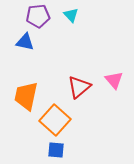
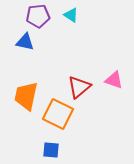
cyan triangle: rotated 14 degrees counterclockwise
pink triangle: rotated 30 degrees counterclockwise
orange square: moved 3 px right, 6 px up; rotated 16 degrees counterclockwise
blue square: moved 5 px left
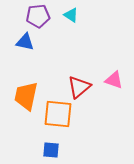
orange square: rotated 20 degrees counterclockwise
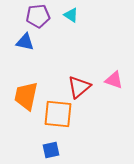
blue square: rotated 18 degrees counterclockwise
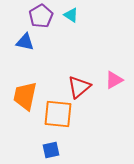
purple pentagon: moved 3 px right; rotated 25 degrees counterclockwise
pink triangle: rotated 48 degrees counterclockwise
orange trapezoid: moved 1 px left
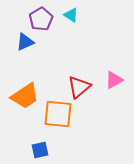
purple pentagon: moved 3 px down
blue triangle: rotated 36 degrees counterclockwise
orange trapezoid: rotated 136 degrees counterclockwise
blue square: moved 11 px left
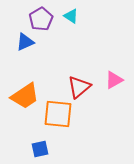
cyan triangle: moved 1 px down
blue square: moved 1 px up
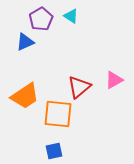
blue square: moved 14 px right, 2 px down
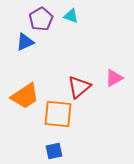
cyan triangle: rotated 14 degrees counterclockwise
pink triangle: moved 2 px up
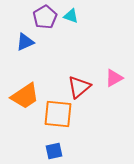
purple pentagon: moved 4 px right, 2 px up
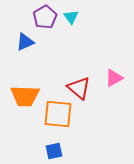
cyan triangle: moved 1 px down; rotated 35 degrees clockwise
red triangle: moved 1 px down; rotated 40 degrees counterclockwise
orange trapezoid: rotated 36 degrees clockwise
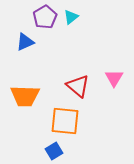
cyan triangle: rotated 28 degrees clockwise
pink triangle: rotated 30 degrees counterclockwise
red triangle: moved 1 px left, 2 px up
orange square: moved 7 px right, 7 px down
blue square: rotated 18 degrees counterclockwise
